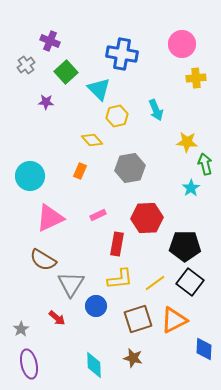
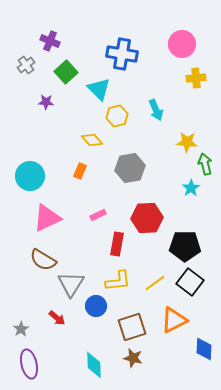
pink triangle: moved 3 px left
yellow L-shape: moved 2 px left, 2 px down
brown square: moved 6 px left, 8 px down
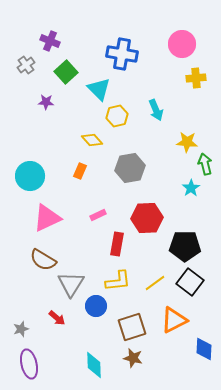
gray star: rotated 14 degrees clockwise
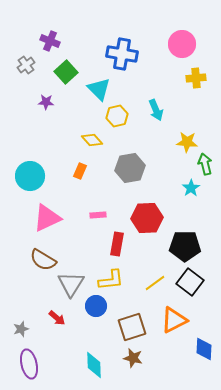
pink rectangle: rotated 21 degrees clockwise
yellow L-shape: moved 7 px left, 1 px up
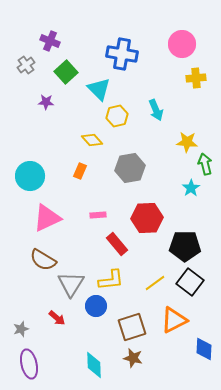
red rectangle: rotated 50 degrees counterclockwise
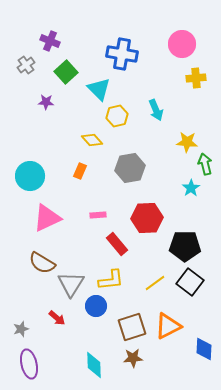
brown semicircle: moved 1 px left, 3 px down
orange triangle: moved 6 px left, 6 px down
brown star: rotated 18 degrees counterclockwise
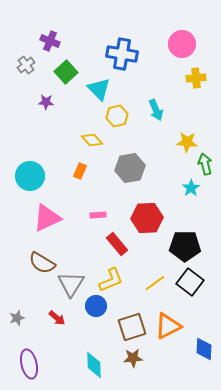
yellow L-shape: rotated 16 degrees counterclockwise
gray star: moved 4 px left, 11 px up
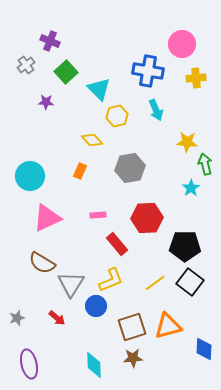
blue cross: moved 26 px right, 17 px down
orange triangle: rotated 12 degrees clockwise
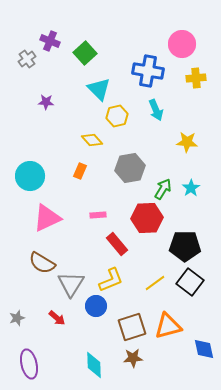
gray cross: moved 1 px right, 6 px up
green square: moved 19 px right, 19 px up
green arrow: moved 42 px left, 25 px down; rotated 45 degrees clockwise
blue diamond: rotated 15 degrees counterclockwise
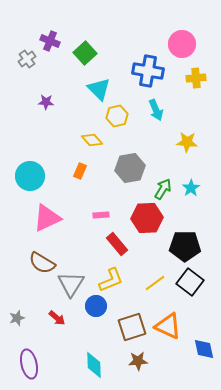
pink rectangle: moved 3 px right
orange triangle: rotated 40 degrees clockwise
brown star: moved 5 px right, 3 px down
